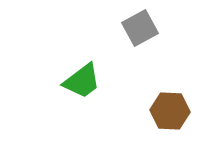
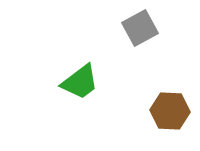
green trapezoid: moved 2 px left, 1 px down
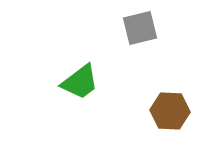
gray square: rotated 15 degrees clockwise
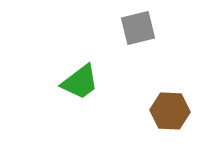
gray square: moved 2 px left
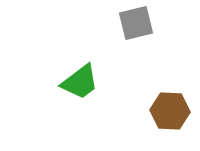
gray square: moved 2 px left, 5 px up
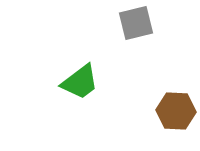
brown hexagon: moved 6 px right
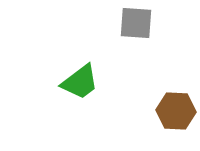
gray square: rotated 18 degrees clockwise
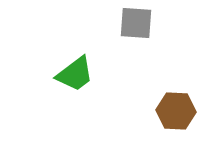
green trapezoid: moved 5 px left, 8 px up
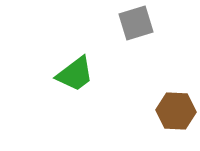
gray square: rotated 21 degrees counterclockwise
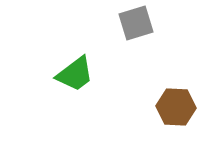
brown hexagon: moved 4 px up
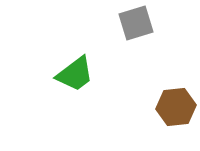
brown hexagon: rotated 9 degrees counterclockwise
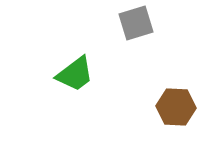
brown hexagon: rotated 9 degrees clockwise
